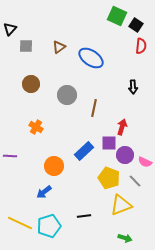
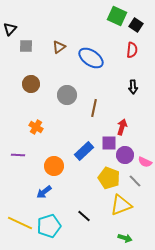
red semicircle: moved 9 px left, 4 px down
purple line: moved 8 px right, 1 px up
black line: rotated 48 degrees clockwise
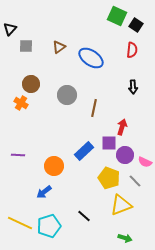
orange cross: moved 15 px left, 24 px up
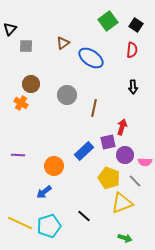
green square: moved 9 px left, 5 px down; rotated 30 degrees clockwise
brown triangle: moved 4 px right, 4 px up
purple square: moved 1 px left, 1 px up; rotated 14 degrees counterclockwise
pink semicircle: rotated 24 degrees counterclockwise
yellow triangle: moved 1 px right, 2 px up
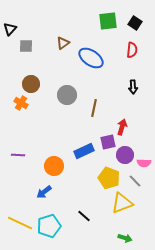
green square: rotated 30 degrees clockwise
black square: moved 1 px left, 2 px up
blue rectangle: rotated 18 degrees clockwise
pink semicircle: moved 1 px left, 1 px down
